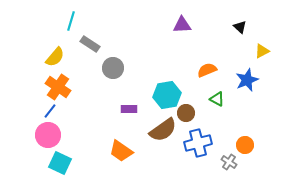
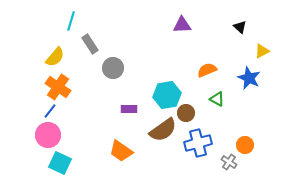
gray rectangle: rotated 24 degrees clockwise
blue star: moved 2 px right, 2 px up; rotated 25 degrees counterclockwise
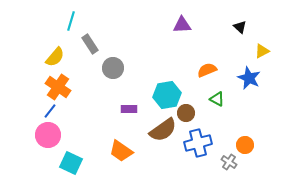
cyan square: moved 11 px right
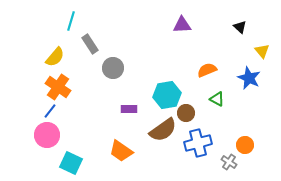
yellow triangle: rotated 42 degrees counterclockwise
pink circle: moved 1 px left
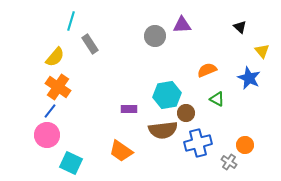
gray circle: moved 42 px right, 32 px up
brown semicircle: rotated 28 degrees clockwise
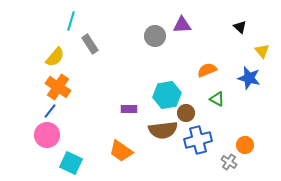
blue star: rotated 10 degrees counterclockwise
blue cross: moved 3 px up
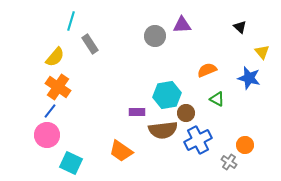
yellow triangle: moved 1 px down
purple rectangle: moved 8 px right, 3 px down
blue cross: rotated 12 degrees counterclockwise
